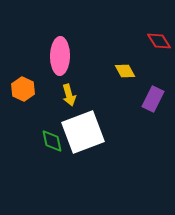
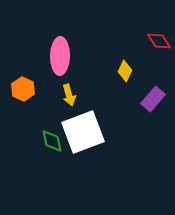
yellow diamond: rotated 55 degrees clockwise
purple rectangle: rotated 15 degrees clockwise
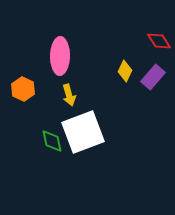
purple rectangle: moved 22 px up
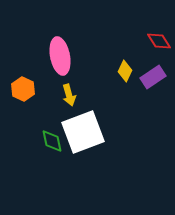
pink ellipse: rotated 12 degrees counterclockwise
purple rectangle: rotated 15 degrees clockwise
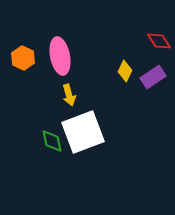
orange hexagon: moved 31 px up
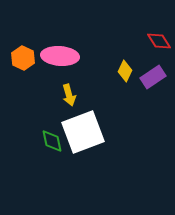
pink ellipse: rotated 75 degrees counterclockwise
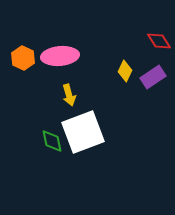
pink ellipse: rotated 9 degrees counterclockwise
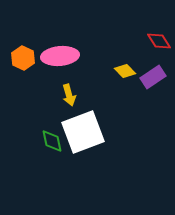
yellow diamond: rotated 70 degrees counterclockwise
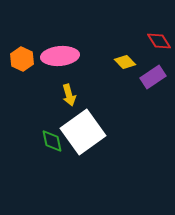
orange hexagon: moved 1 px left, 1 px down
yellow diamond: moved 9 px up
white square: rotated 15 degrees counterclockwise
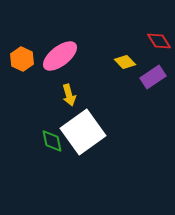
pink ellipse: rotated 33 degrees counterclockwise
